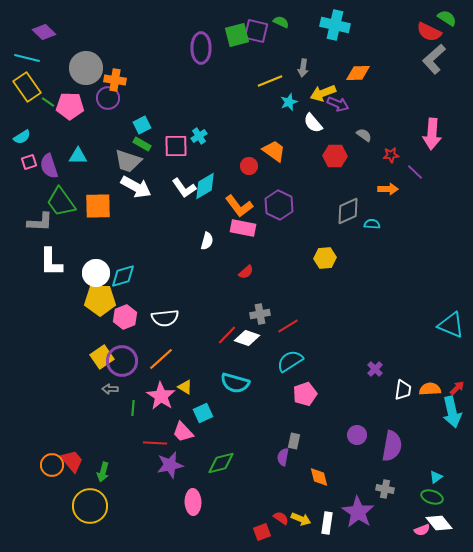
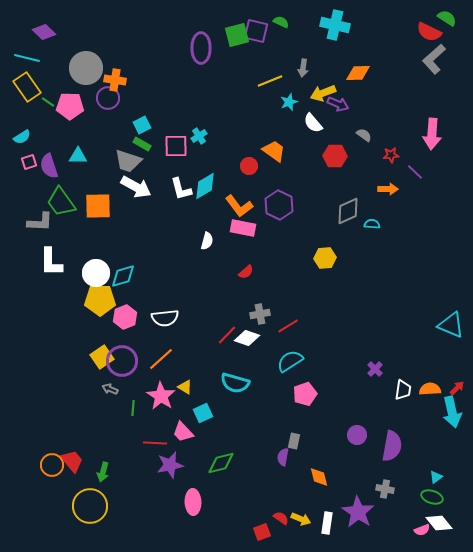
white L-shape at (184, 188): moved 3 px left, 1 px down; rotated 20 degrees clockwise
gray arrow at (110, 389): rotated 21 degrees clockwise
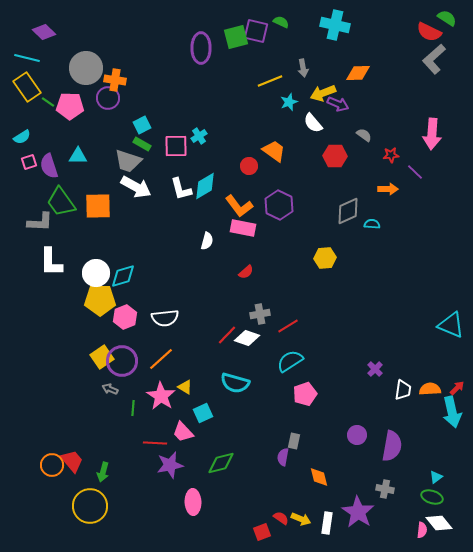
green square at (237, 35): moved 1 px left, 2 px down
gray arrow at (303, 68): rotated 18 degrees counterclockwise
pink semicircle at (422, 530): rotated 63 degrees counterclockwise
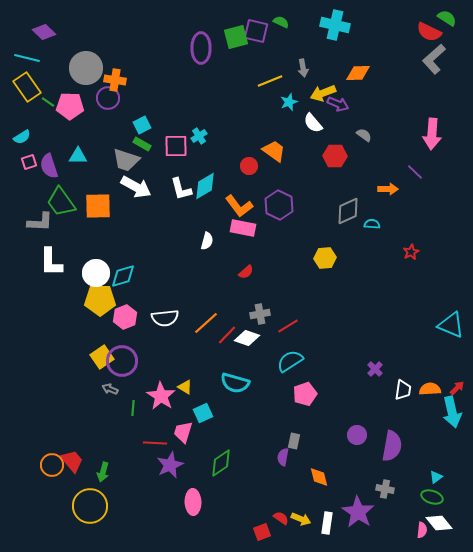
red star at (391, 155): moved 20 px right, 97 px down; rotated 21 degrees counterclockwise
gray trapezoid at (128, 161): moved 2 px left, 1 px up
orange line at (161, 359): moved 45 px right, 36 px up
pink trapezoid at (183, 432): rotated 60 degrees clockwise
green diamond at (221, 463): rotated 20 degrees counterclockwise
purple star at (170, 465): rotated 12 degrees counterclockwise
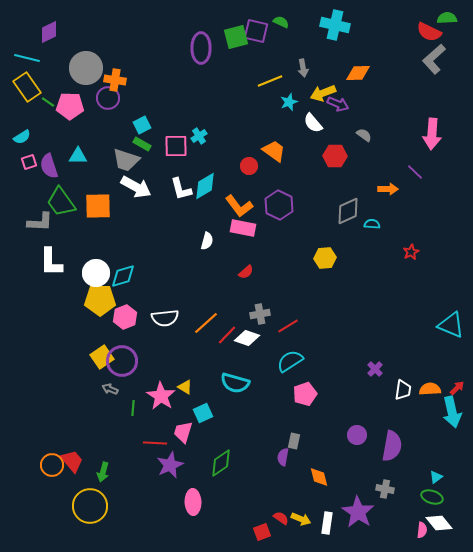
green semicircle at (447, 18): rotated 36 degrees counterclockwise
purple diamond at (44, 32): moved 5 px right; rotated 70 degrees counterclockwise
